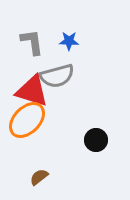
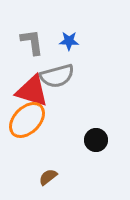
brown semicircle: moved 9 px right
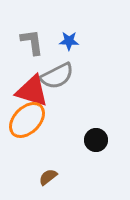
gray semicircle: rotated 12 degrees counterclockwise
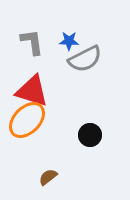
gray semicircle: moved 28 px right, 17 px up
black circle: moved 6 px left, 5 px up
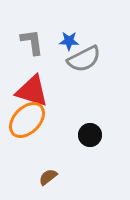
gray semicircle: moved 1 px left
